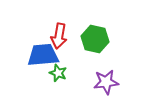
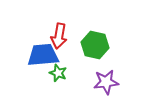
green hexagon: moved 6 px down
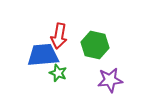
purple star: moved 4 px right, 2 px up
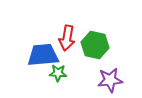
red arrow: moved 8 px right, 2 px down
green star: rotated 18 degrees counterclockwise
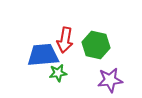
red arrow: moved 2 px left, 2 px down
green hexagon: moved 1 px right
green star: rotated 12 degrees counterclockwise
